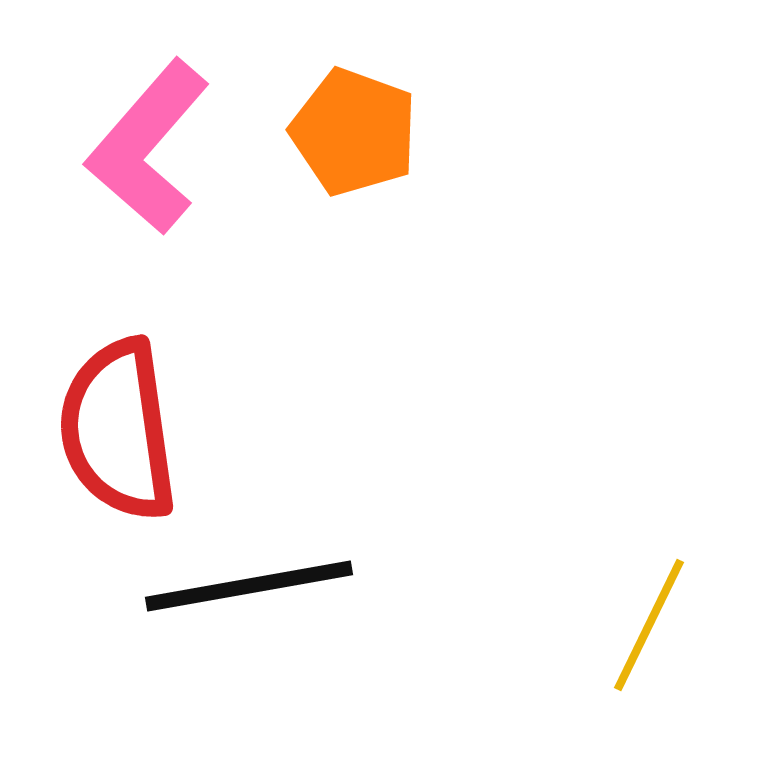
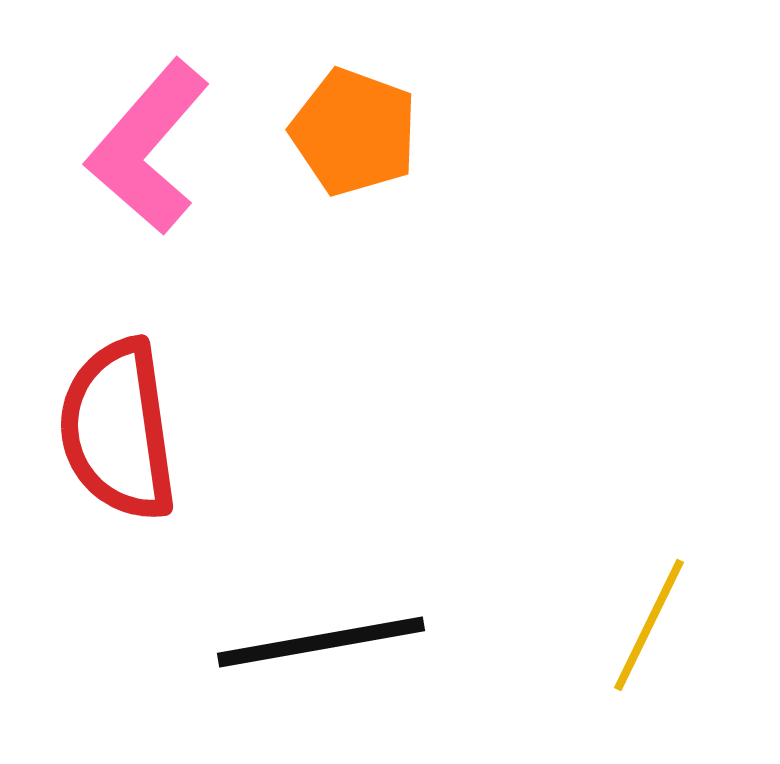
black line: moved 72 px right, 56 px down
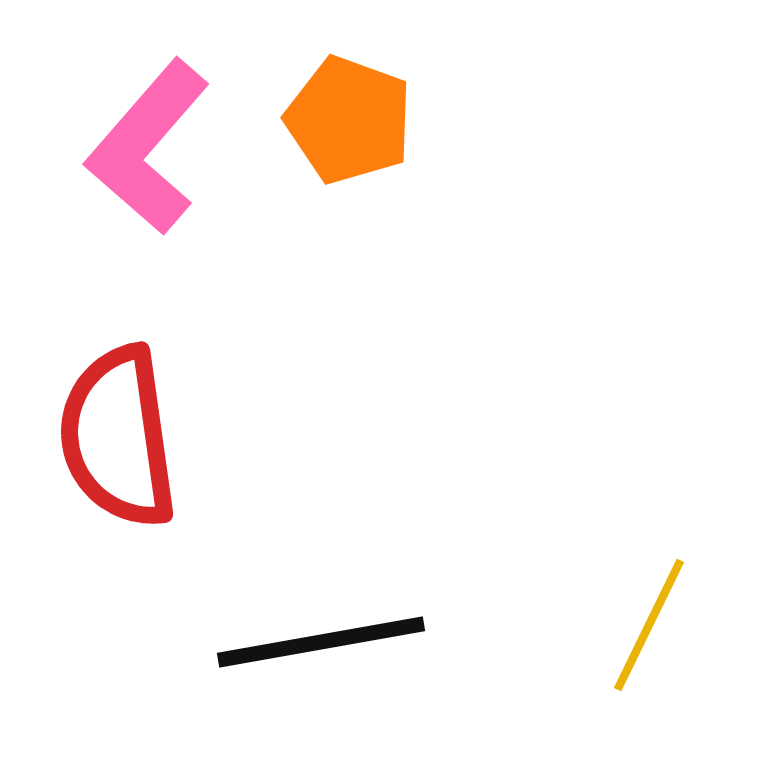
orange pentagon: moved 5 px left, 12 px up
red semicircle: moved 7 px down
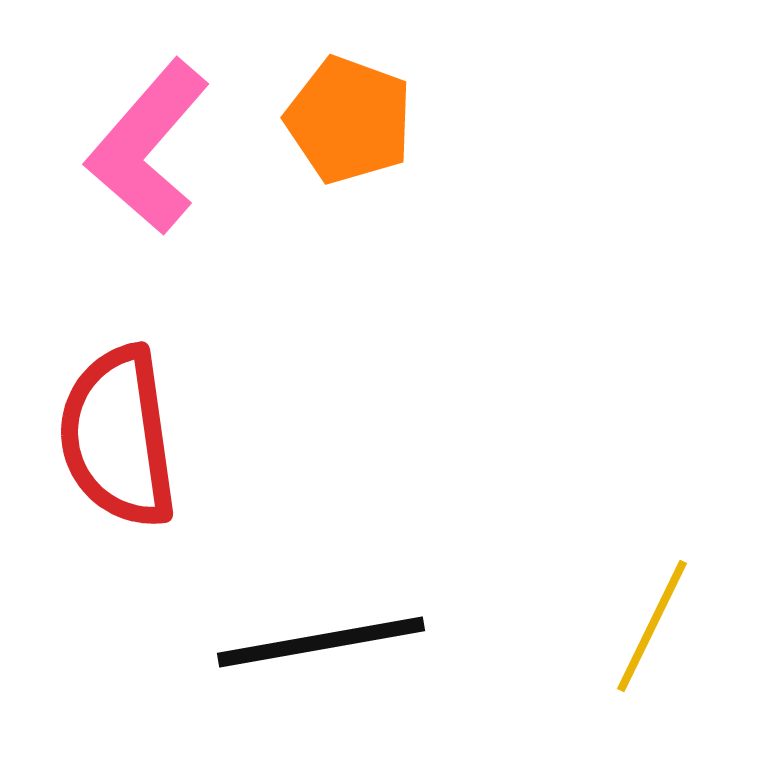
yellow line: moved 3 px right, 1 px down
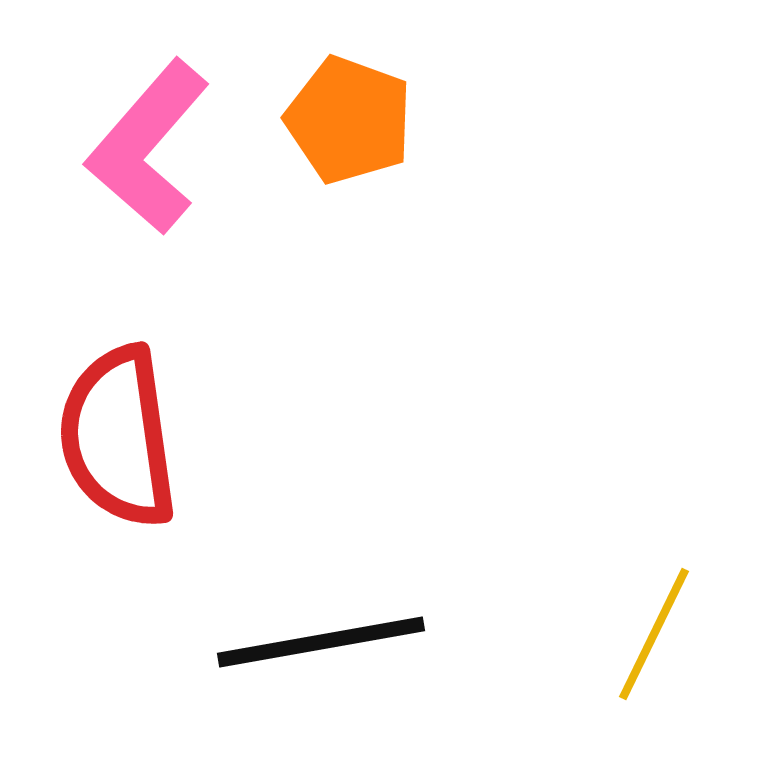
yellow line: moved 2 px right, 8 px down
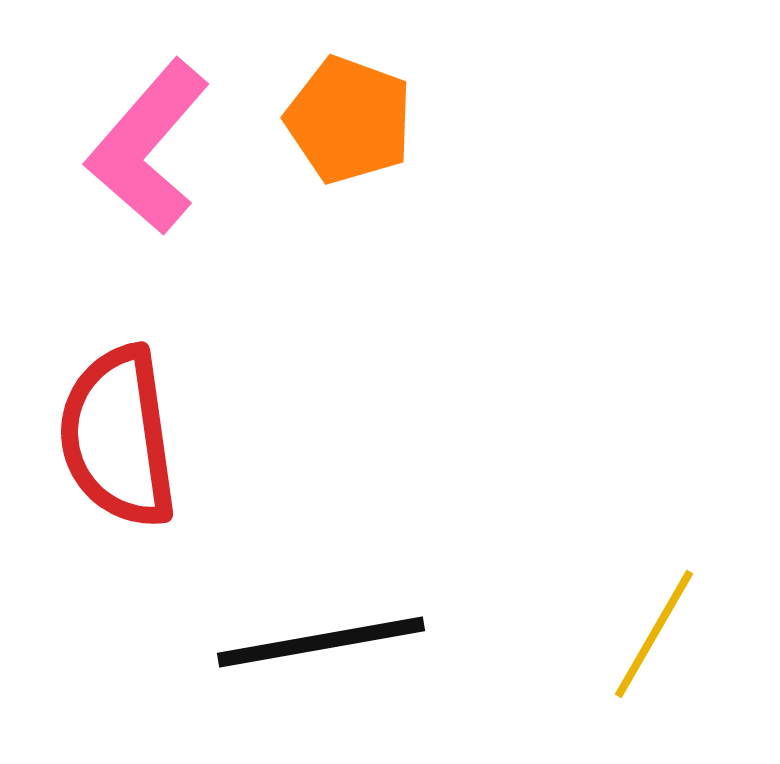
yellow line: rotated 4 degrees clockwise
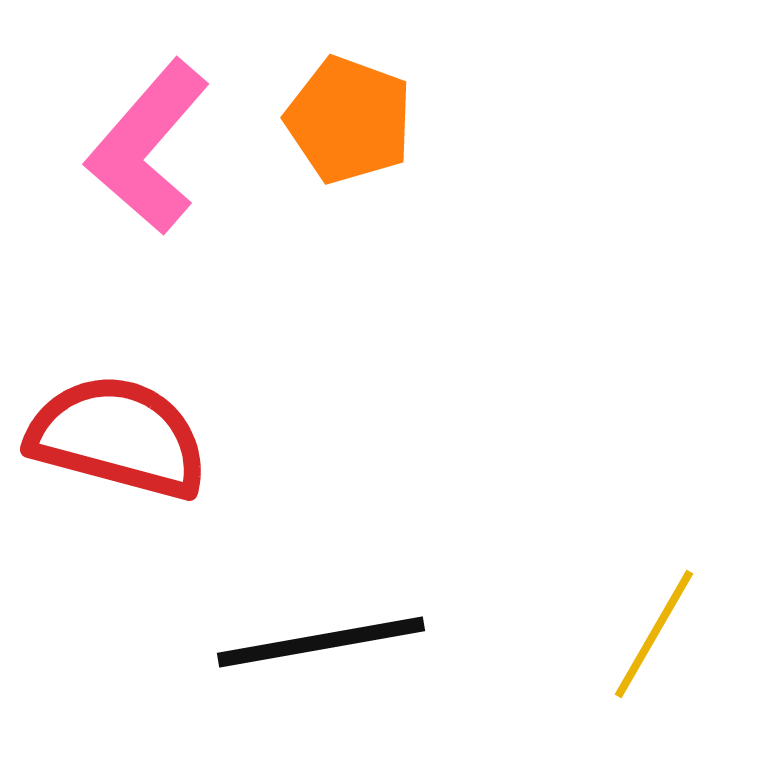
red semicircle: rotated 113 degrees clockwise
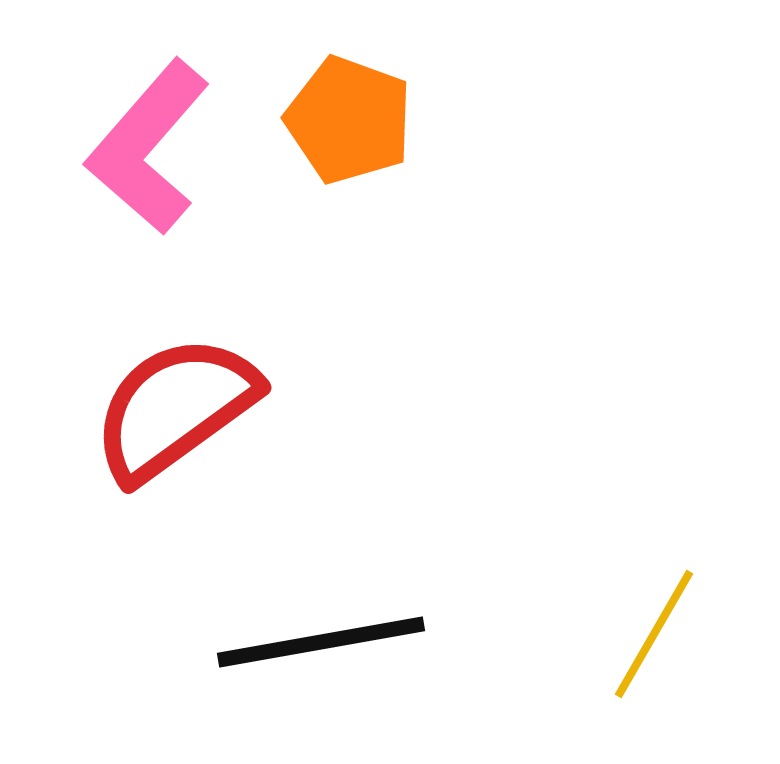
red semicircle: moved 57 px right, 29 px up; rotated 51 degrees counterclockwise
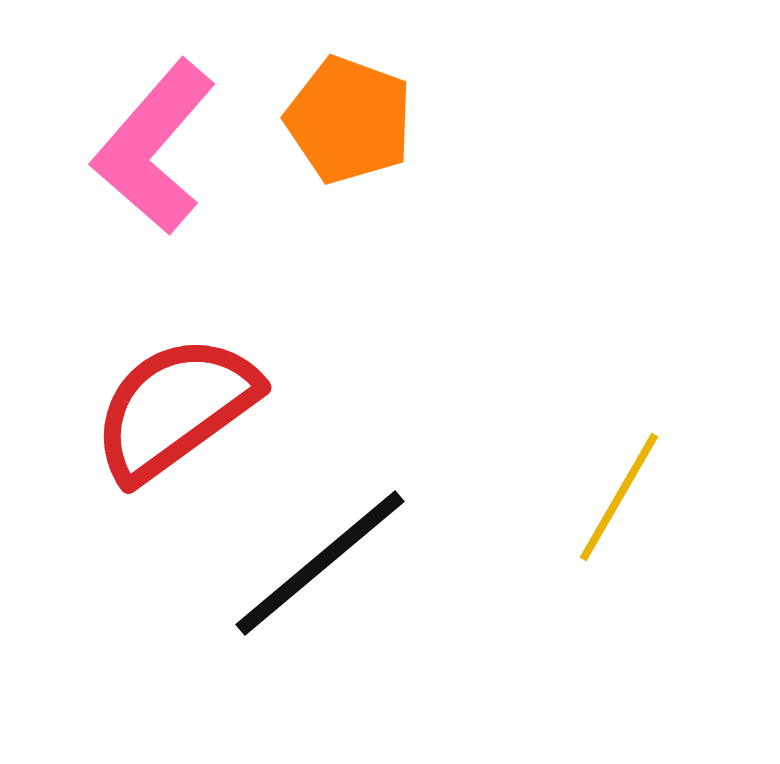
pink L-shape: moved 6 px right
yellow line: moved 35 px left, 137 px up
black line: moved 1 px left, 79 px up; rotated 30 degrees counterclockwise
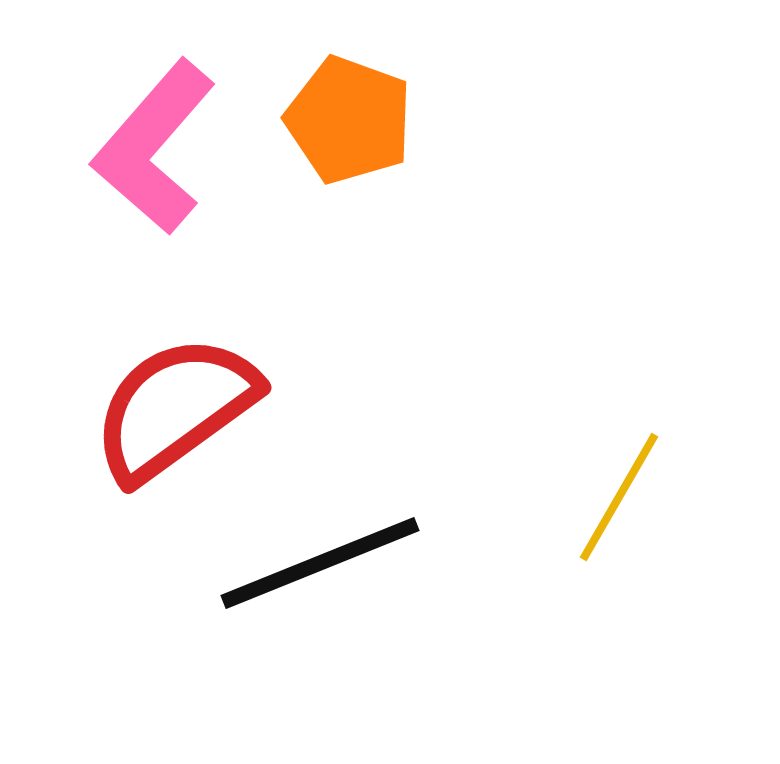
black line: rotated 18 degrees clockwise
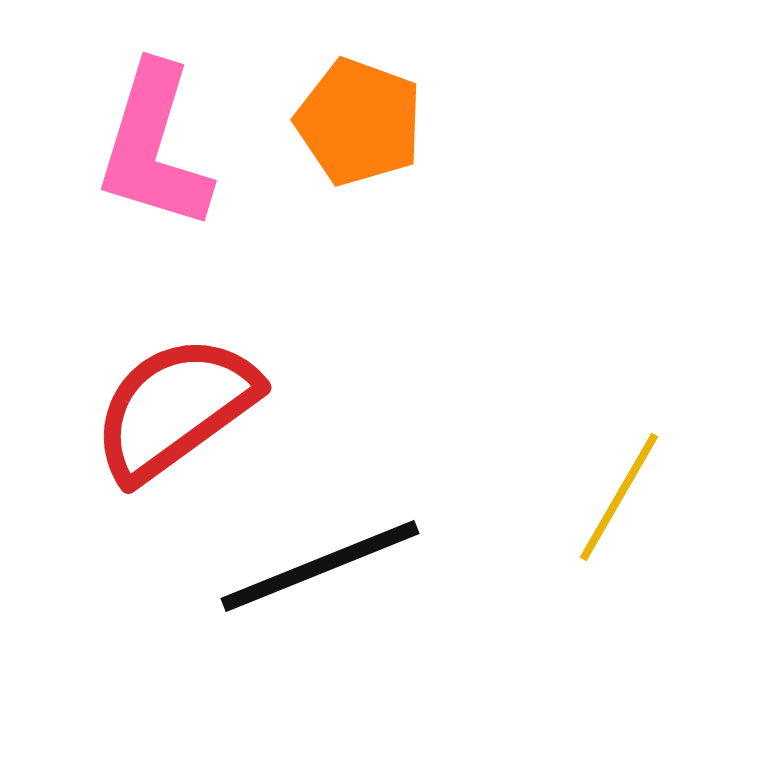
orange pentagon: moved 10 px right, 2 px down
pink L-shape: rotated 24 degrees counterclockwise
black line: moved 3 px down
